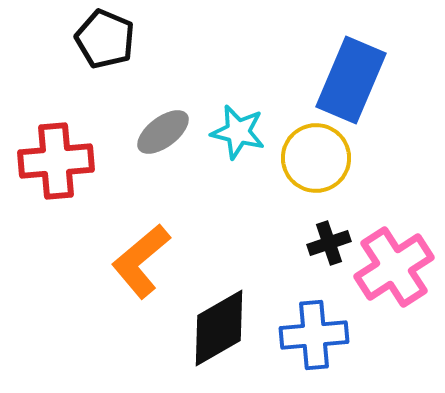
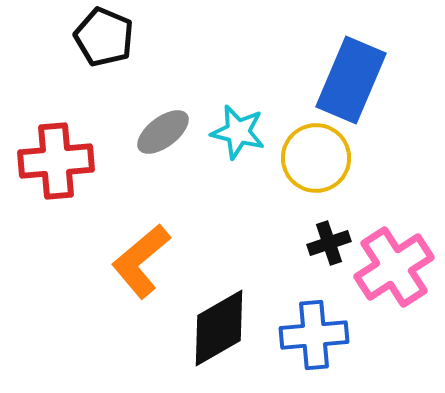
black pentagon: moved 1 px left, 2 px up
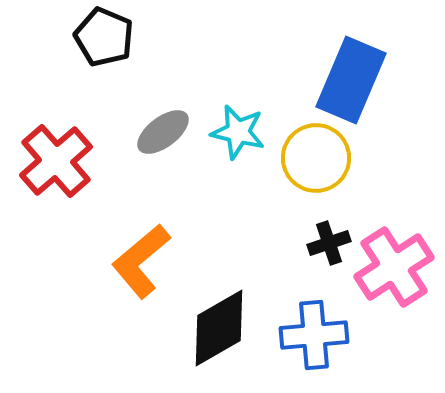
red cross: rotated 36 degrees counterclockwise
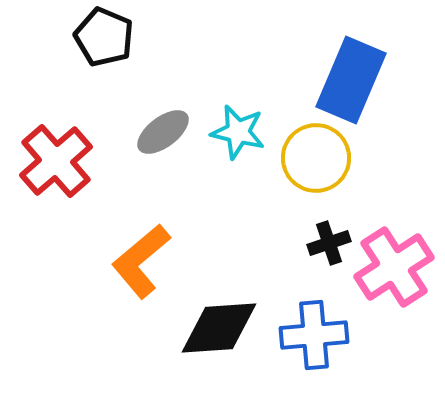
black diamond: rotated 26 degrees clockwise
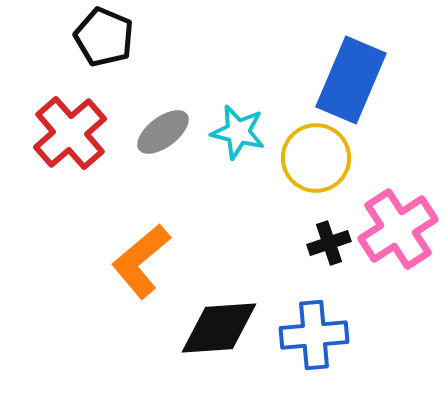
red cross: moved 14 px right, 28 px up
pink cross: moved 4 px right, 38 px up
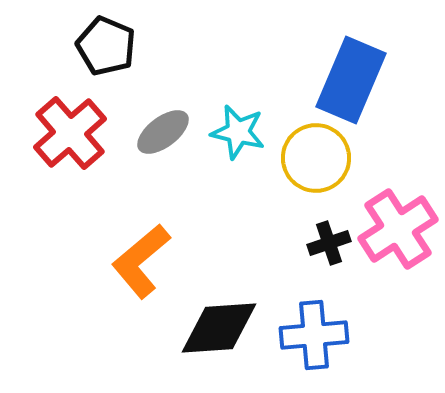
black pentagon: moved 2 px right, 9 px down
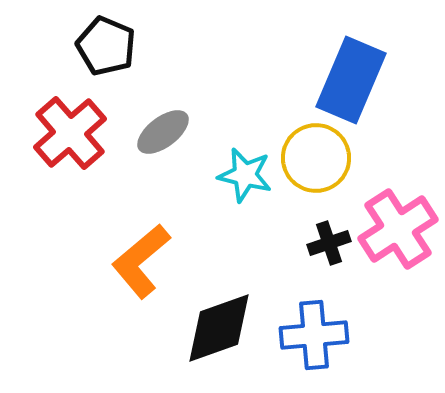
cyan star: moved 7 px right, 43 px down
black diamond: rotated 16 degrees counterclockwise
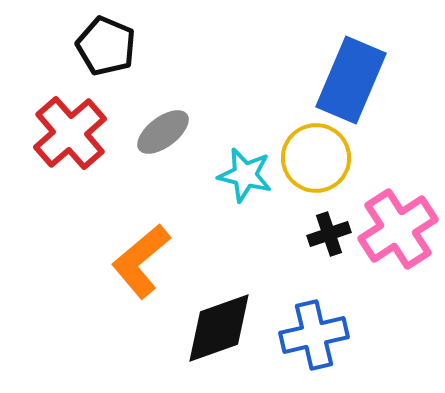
black cross: moved 9 px up
blue cross: rotated 8 degrees counterclockwise
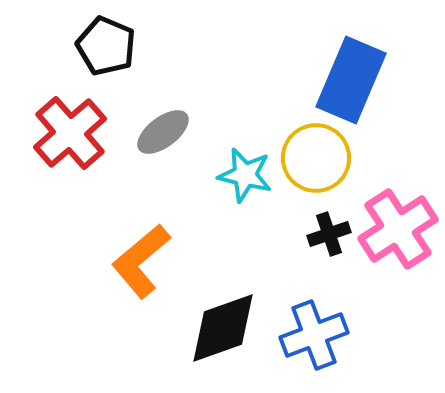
black diamond: moved 4 px right
blue cross: rotated 8 degrees counterclockwise
